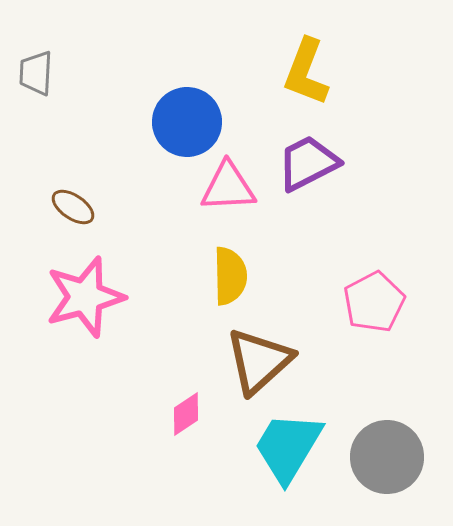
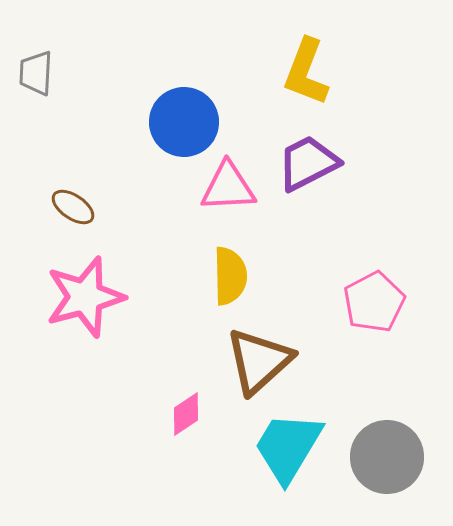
blue circle: moved 3 px left
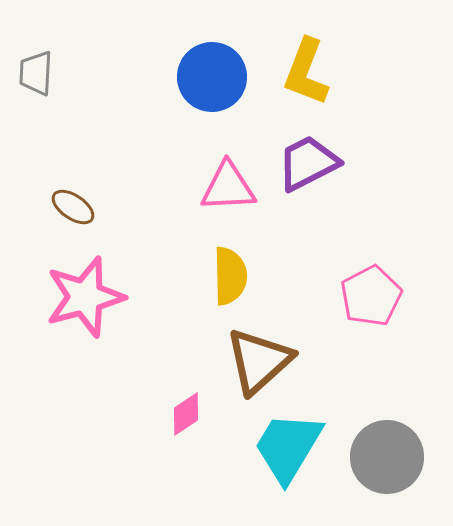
blue circle: moved 28 px right, 45 px up
pink pentagon: moved 3 px left, 6 px up
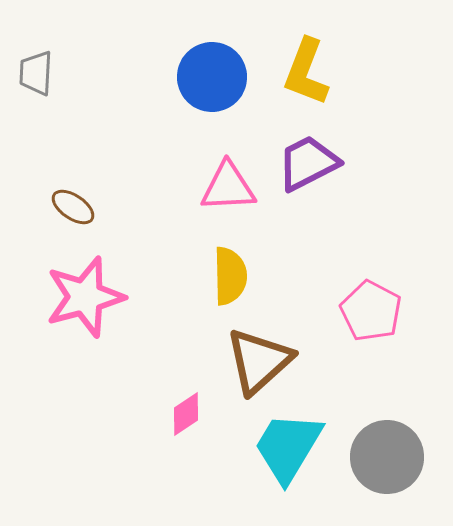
pink pentagon: moved 15 px down; rotated 16 degrees counterclockwise
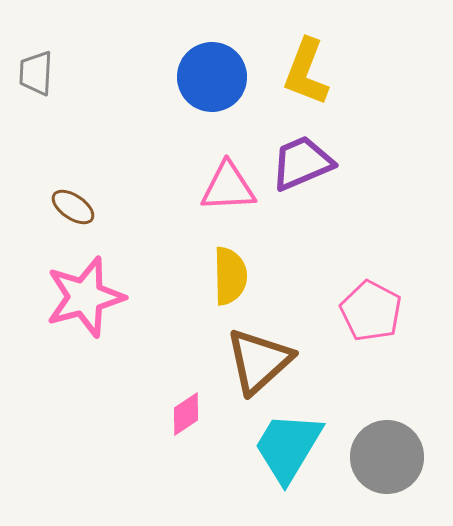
purple trapezoid: moved 6 px left; rotated 4 degrees clockwise
